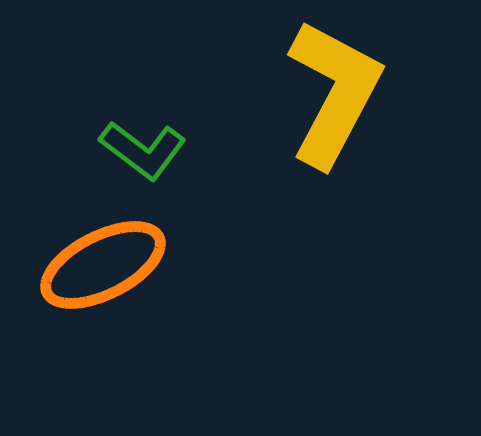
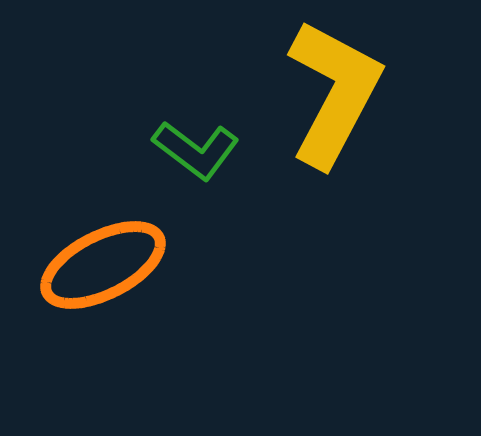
green L-shape: moved 53 px right
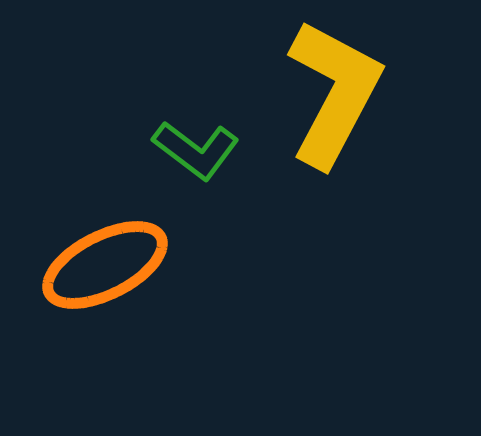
orange ellipse: moved 2 px right
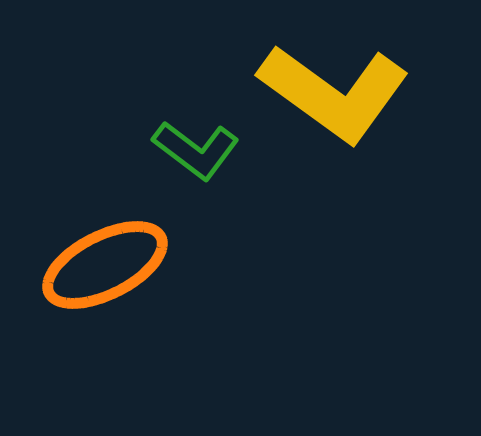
yellow L-shape: rotated 98 degrees clockwise
